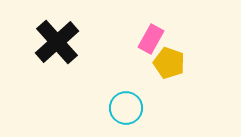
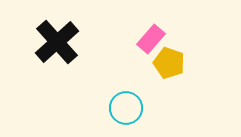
pink rectangle: rotated 12 degrees clockwise
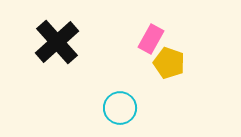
pink rectangle: rotated 12 degrees counterclockwise
cyan circle: moved 6 px left
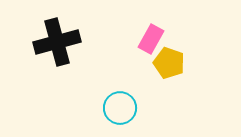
black cross: rotated 27 degrees clockwise
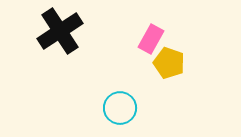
black cross: moved 3 px right, 11 px up; rotated 18 degrees counterclockwise
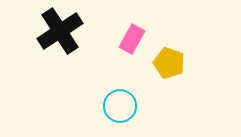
pink rectangle: moved 19 px left
cyan circle: moved 2 px up
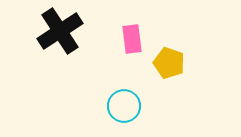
pink rectangle: rotated 36 degrees counterclockwise
cyan circle: moved 4 px right
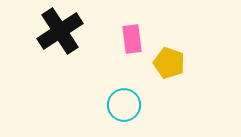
cyan circle: moved 1 px up
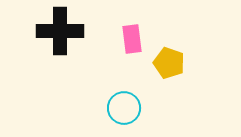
black cross: rotated 33 degrees clockwise
cyan circle: moved 3 px down
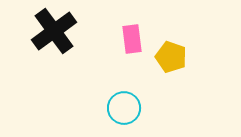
black cross: moved 6 px left; rotated 36 degrees counterclockwise
yellow pentagon: moved 2 px right, 6 px up
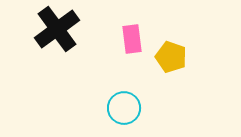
black cross: moved 3 px right, 2 px up
